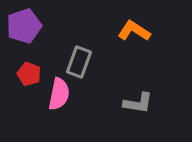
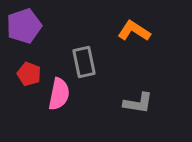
gray rectangle: moved 5 px right; rotated 32 degrees counterclockwise
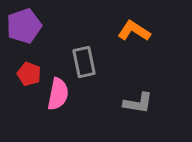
pink semicircle: moved 1 px left
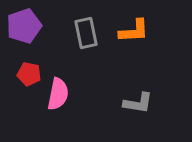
orange L-shape: rotated 144 degrees clockwise
gray rectangle: moved 2 px right, 29 px up
red pentagon: rotated 10 degrees counterclockwise
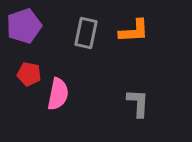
gray rectangle: rotated 24 degrees clockwise
gray L-shape: rotated 96 degrees counterclockwise
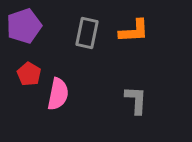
gray rectangle: moved 1 px right
red pentagon: rotated 20 degrees clockwise
gray L-shape: moved 2 px left, 3 px up
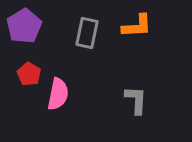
purple pentagon: rotated 12 degrees counterclockwise
orange L-shape: moved 3 px right, 5 px up
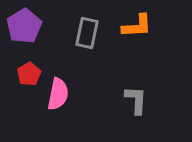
red pentagon: rotated 10 degrees clockwise
